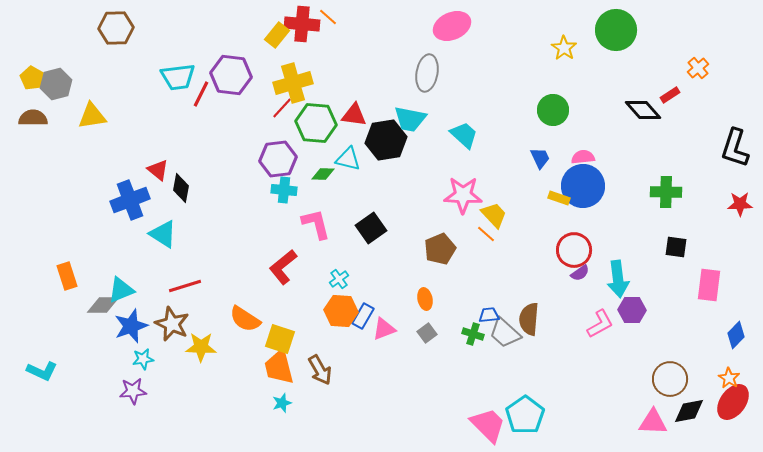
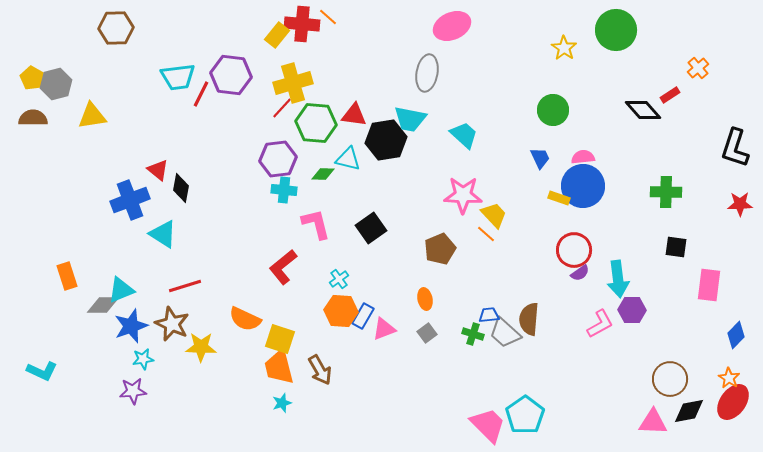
orange semicircle at (245, 319): rotated 8 degrees counterclockwise
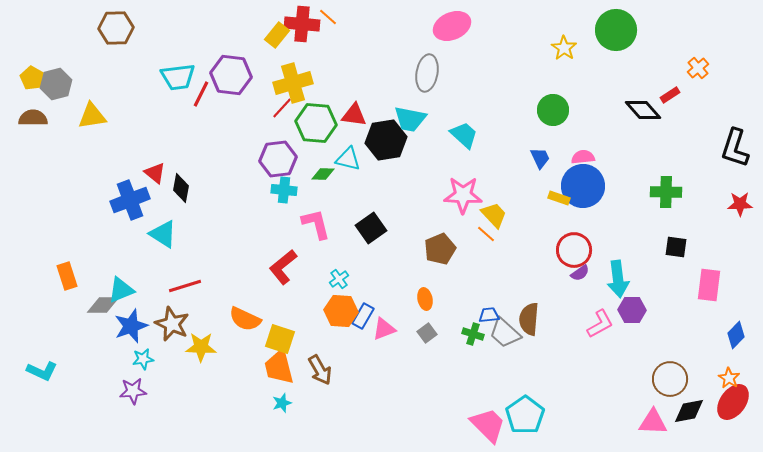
red triangle at (158, 170): moved 3 px left, 3 px down
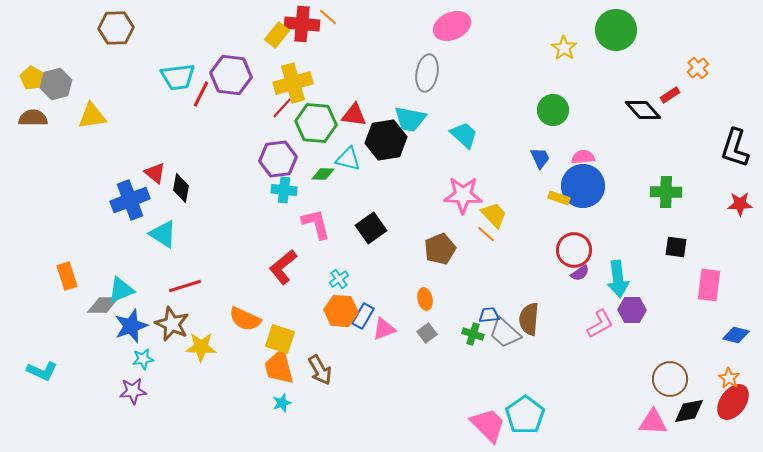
blue diamond at (736, 335): rotated 60 degrees clockwise
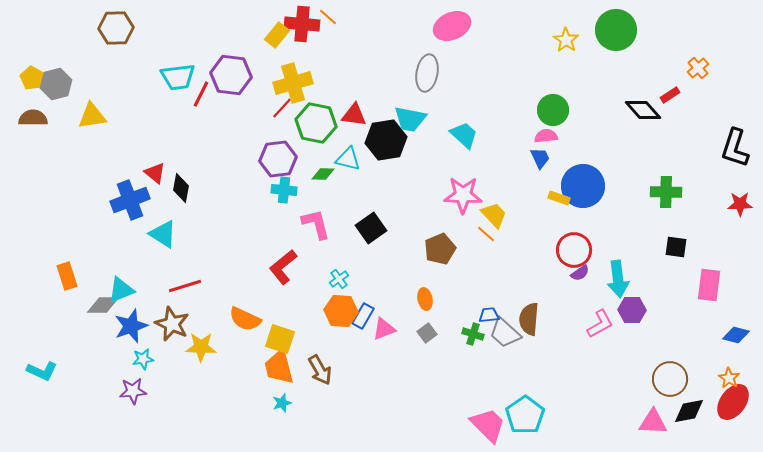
yellow star at (564, 48): moved 2 px right, 8 px up
green hexagon at (316, 123): rotated 6 degrees clockwise
pink semicircle at (583, 157): moved 37 px left, 21 px up
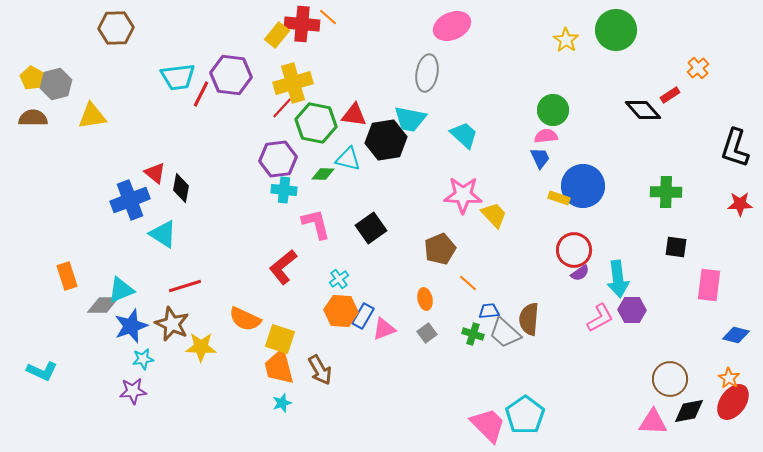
orange line at (486, 234): moved 18 px left, 49 px down
blue trapezoid at (489, 315): moved 4 px up
pink L-shape at (600, 324): moved 6 px up
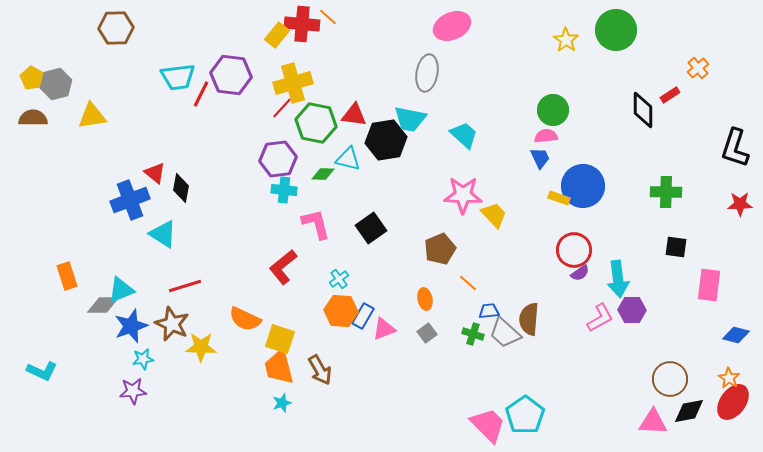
black diamond at (643, 110): rotated 42 degrees clockwise
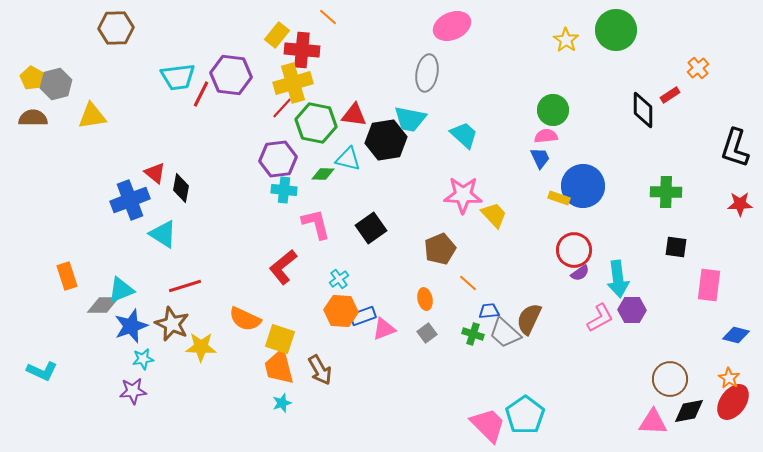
red cross at (302, 24): moved 26 px down
blue rectangle at (363, 316): rotated 40 degrees clockwise
brown semicircle at (529, 319): rotated 20 degrees clockwise
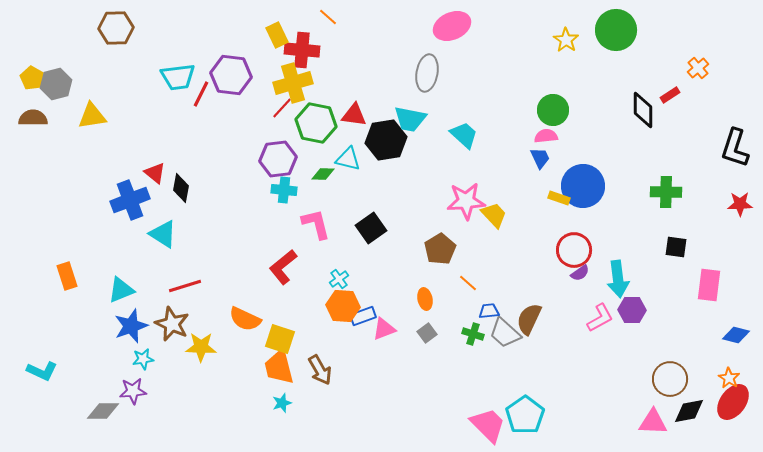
yellow rectangle at (277, 35): rotated 65 degrees counterclockwise
pink star at (463, 195): moved 3 px right, 6 px down; rotated 6 degrees counterclockwise
brown pentagon at (440, 249): rotated 8 degrees counterclockwise
gray diamond at (103, 305): moved 106 px down
orange hexagon at (341, 311): moved 2 px right, 5 px up
